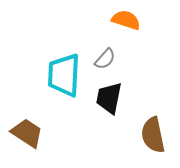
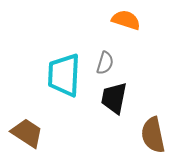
gray semicircle: moved 4 px down; rotated 25 degrees counterclockwise
black trapezoid: moved 5 px right
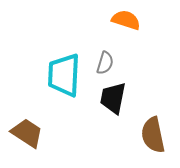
black trapezoid: moved 1 px left
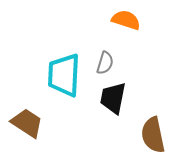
brown trapezoid: moved 10 px up
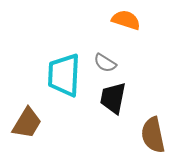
gray semicircle: rotated 105 degrees clockwise
brown trapezoid: rotated 88 degrees clockwise
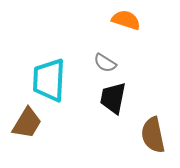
cyan trapezoid: moved 15 px left, 5 px down
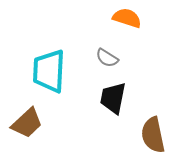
orange semicircle: moved 1 px right, 2 px up
gray semicircle: moved 2 px right, 5 px up
cyan trapezoid: moved 9 px up
brown trapezoid: rotated 16 degrees clockwise
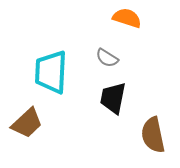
cyan trapezoid: moved 2 px right, 1 px down
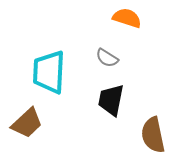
cyan trapezoid: moved 2 px left
black trapezoid: moved 2 px left, 2 px down
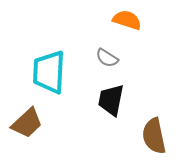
orange semicircle: moved 2 px down
brown semicircle: moved 1 px right, 1 px down
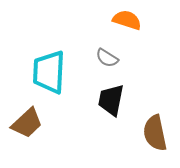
brown semicircle: moved 1 px right, 3 px up
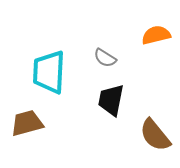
orange semicircle: moved 29 px right, 15 px down; rotated 32 degrees counterclockwise
gray semicircle: moved 2 px left
brown trapezoid: rotated 152 degrees counterclockwise
brown semicircle: moved 2 px down; rotated 27 degrees counterclockwise
